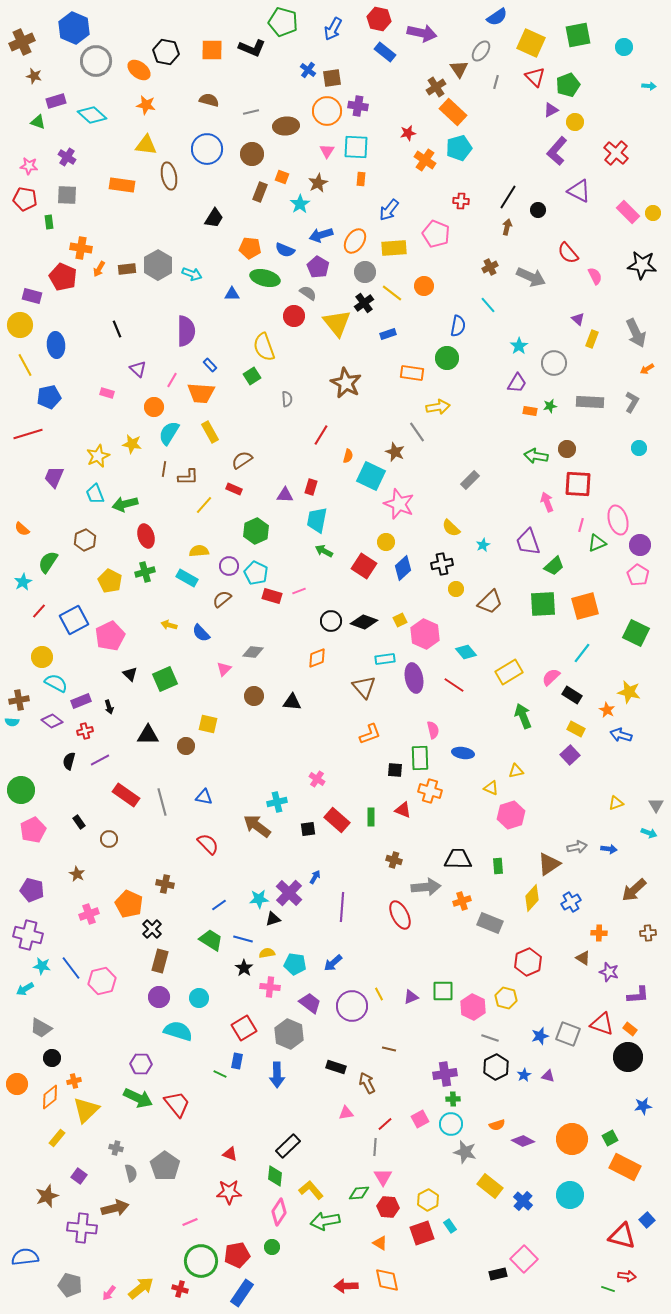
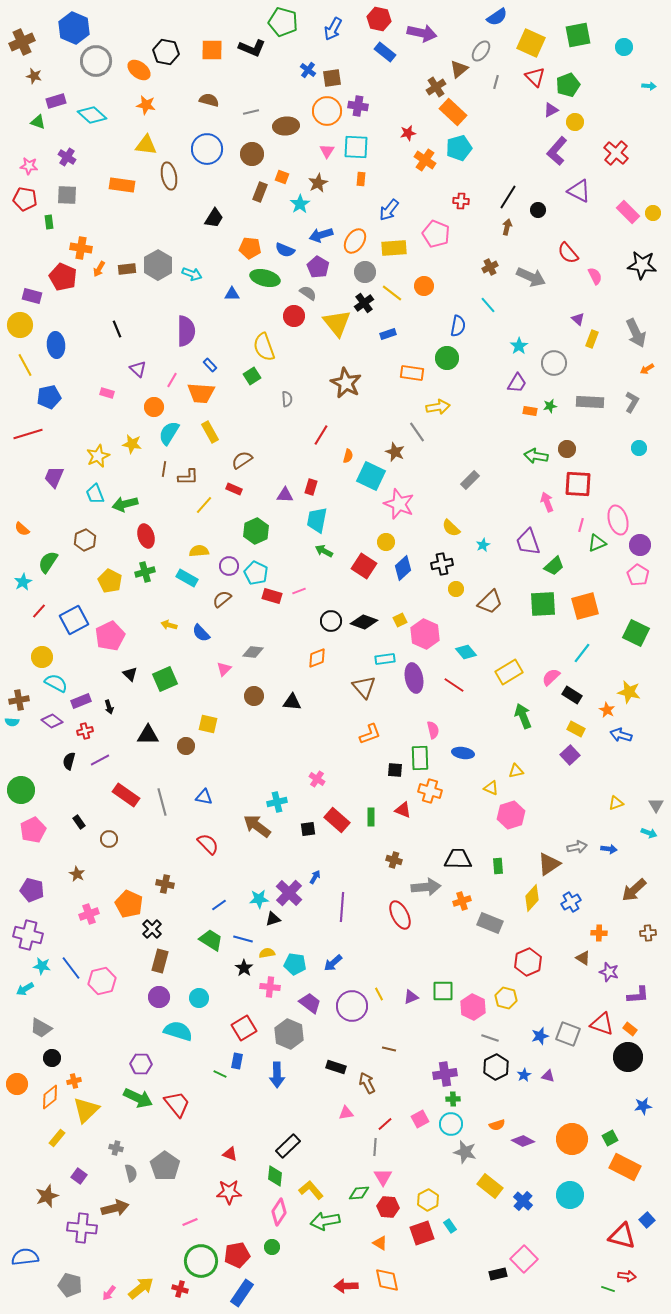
brown triangle at (459, 69): rotated 24 degrees clockwise
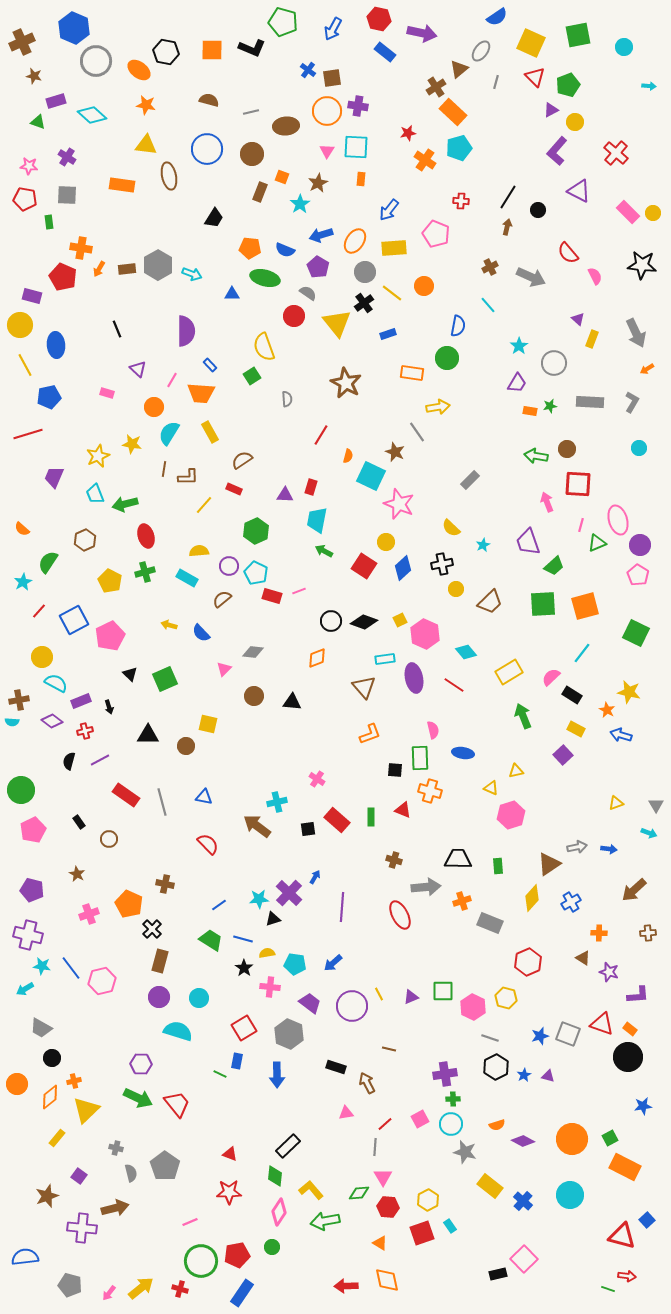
purple square at (570, 755): moved 7 px left
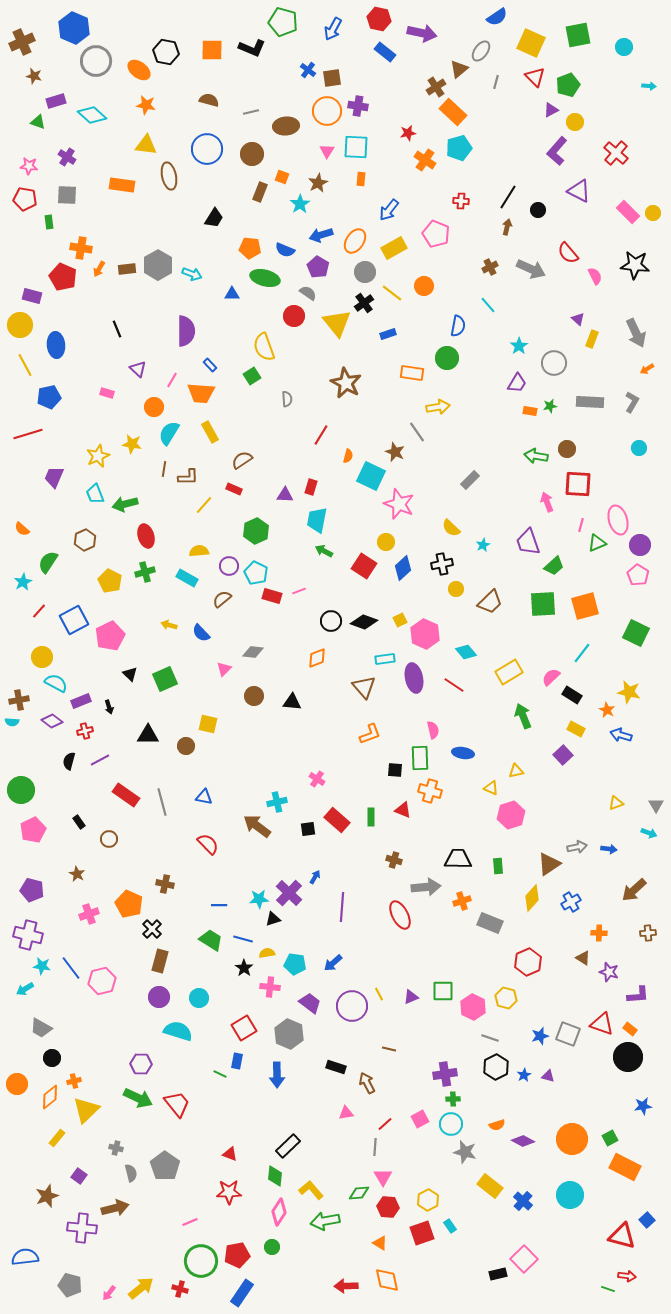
yellow rectangle at (394, 248): rotated 25 degrees counterclockwise
black star at (642, 265): moved 7 px left
gray arrow at (531, 277): moved 8 px up
blue line at (219, 905): rotated 35 degrees clockwise
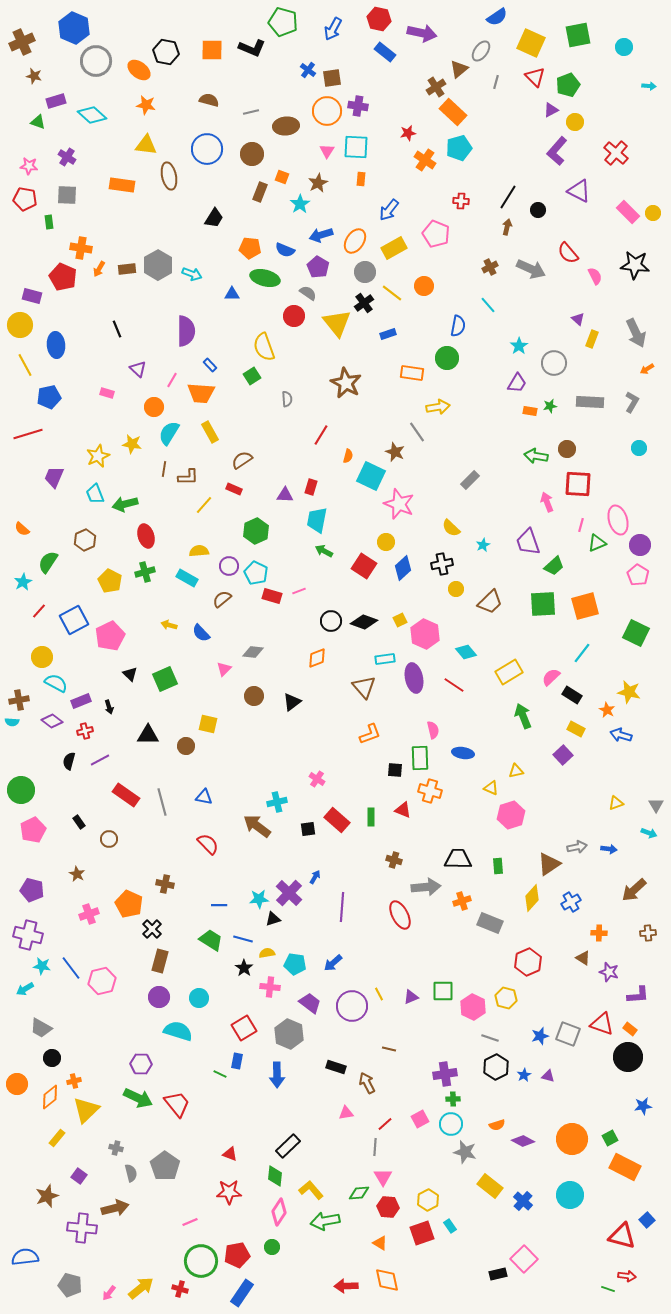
black triangle at (292, 702): rotated 42 degrees counterclockwise
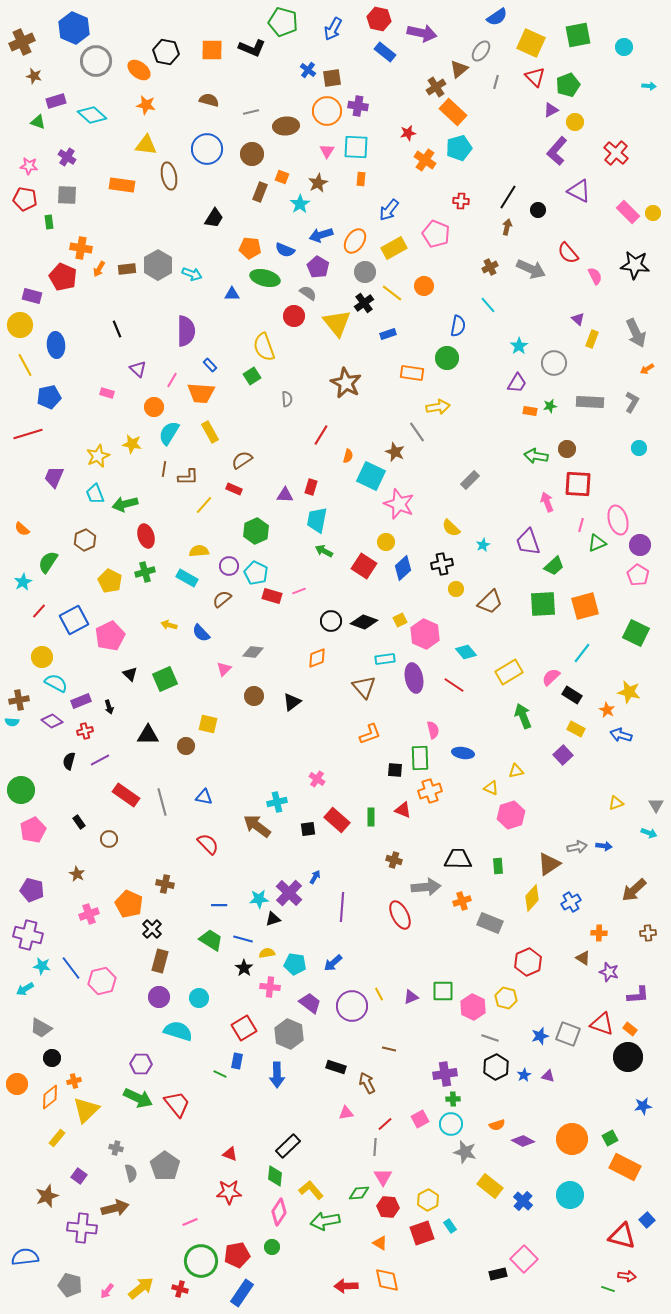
orange cross at (430, 791): rotated 35 degrees counterclockwise
blue arrow at (609, 849): moved 5 px left, 3 px up
pink arrow at (109, 1293): moved 2 px left, 2 px up
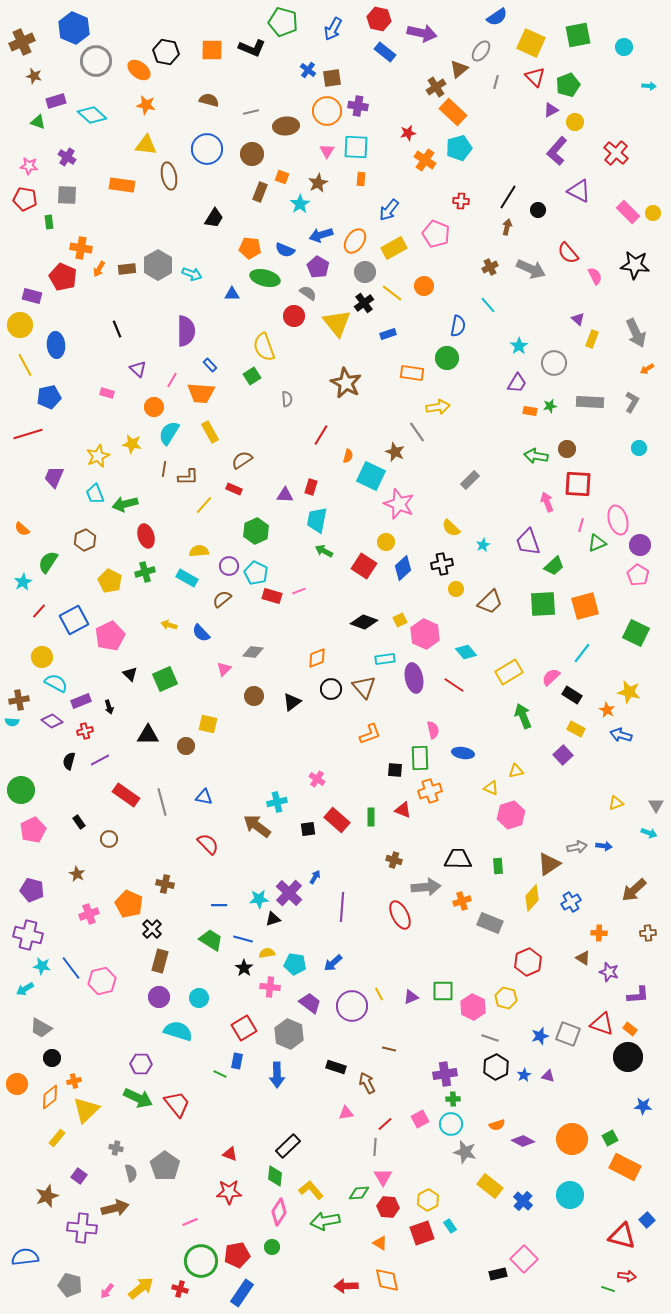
black circle at (331, 621): moved 68 px down
blue star at (643, 1106): rotated 12 degrees clockwise
